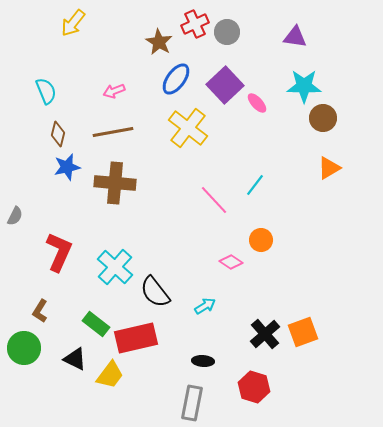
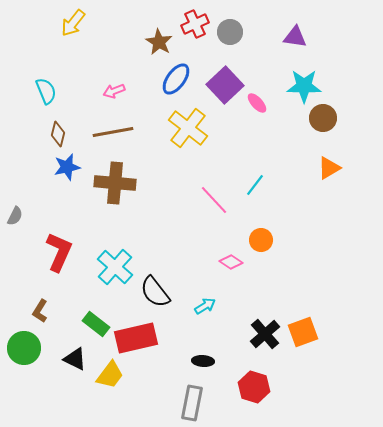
gray circle: moved 3 px right
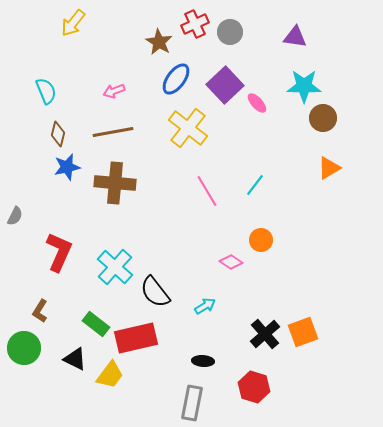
pink line: moved 7 px left, 9 px up; rotated 12 degrees clockwise
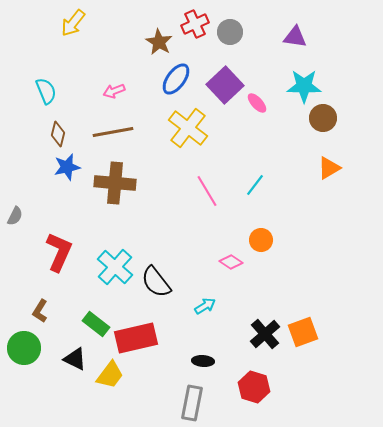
black semicircle: moved 1 px right, 10 px up
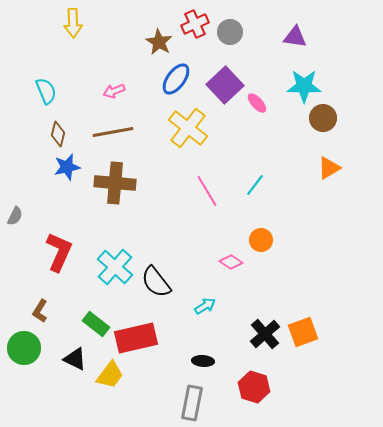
yellow arrow: rotated 40 degrees counterclockwise
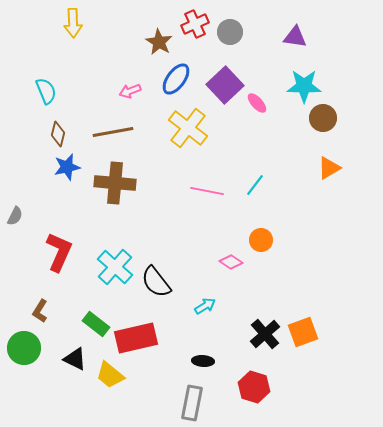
pink arrow: moved 16 px right
pink line: rotated 48 degrees counterclockwise
yellow trapezoid: rotated 92 degrees clockwise
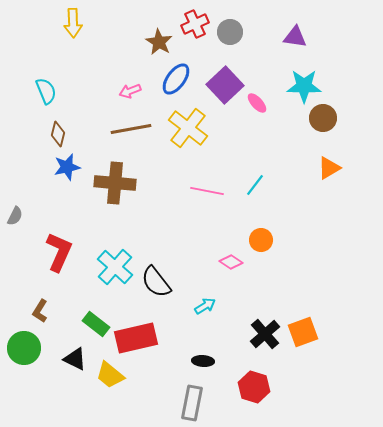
brown line: moved 18 px right, 3 px up
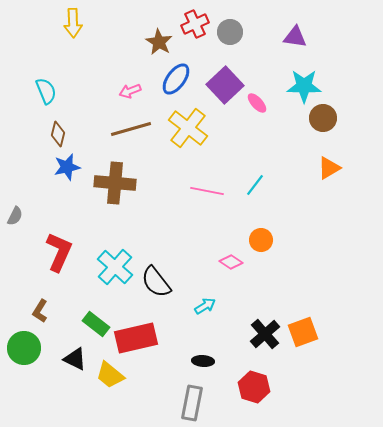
brown line: rotated 6 degrees counterclockwise
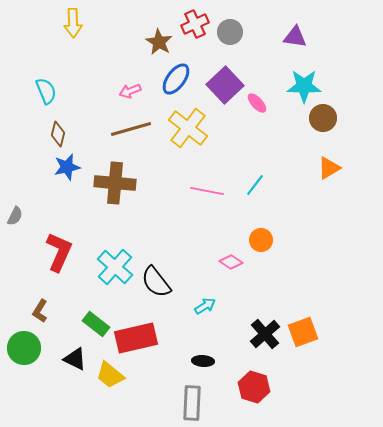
gray rectangle: rotated 8 degrees counterclockwise
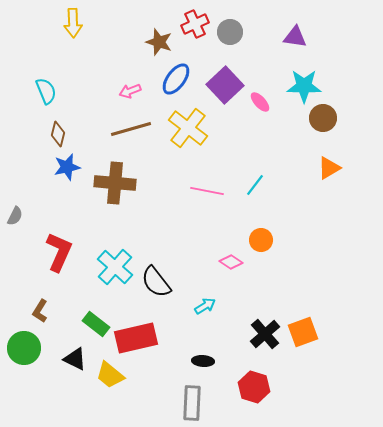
brown star: rotated 12 degrees counterclockwise
pink ellipse: moved 3 px right, 1 px up
